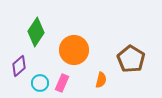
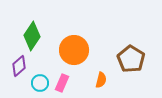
green diamond: moved 4 px left, 4 px down
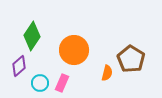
orange semicircle: moved 6 px right, 7 px up
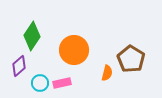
pink rectangle: rotated 54 degrees clockwise
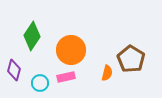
orange circle: moved 3 px left
purple diamond: moved 5 px left, 4 px down; rotated 35 degrees counterclockwise
pink rectangle: moved 4 px right, 6 px up
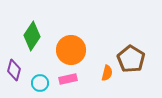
pink rectangle: moved 2 px right, 2 px down
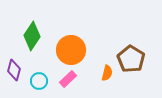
pink rectangle: rotated 30 degrees counterclockwise
cyan circle: moved 1 px left, 2 px up
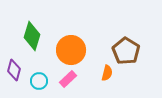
green diamond: rotated 16 degrees counterclockwise
brown pentagon: moved 5 px left, 8 px up
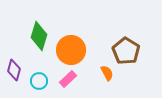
green diamond: moved 7 px right
orange semicircle: rotated 42 degrees counterclockwise
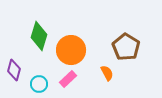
brown pentagon: moved 4 px up
cyan circle: moved 3 px down
